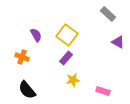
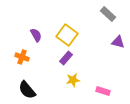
purple triangle: rotated 16 degrees counterclockwise
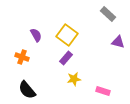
yellow star: moved 1 px right, 1 px up
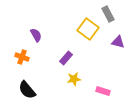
gray rectangle: rotated 21 degrees clockwise
yellow square: moved 21 px right, 6 px up
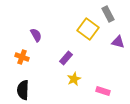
yellow star: rotated 16 degrees counterclockwise
black semicircle: moved 4 px left; rotated 42 degrees clockwise
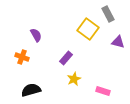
black semicircle: moved 8 px right; rotated 72 degrees clockwise
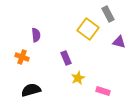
purple semicircle: rotated 24 degrees clockwise
purple triangle: moved 1 px right
purple rectangle: rotated 64 degrees counterclockwise
yellow star: moved 4 px right, 1 px up
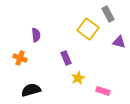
orange cross: moved 2 px left, 1 px down
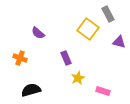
purple semicircle: moved 2 px right, 2 px up; rotated 136 degrees clockwise
